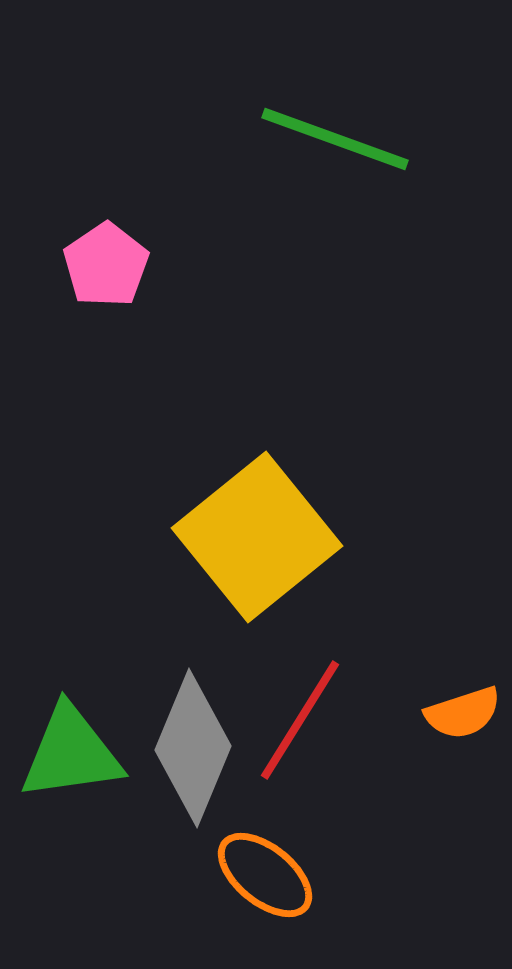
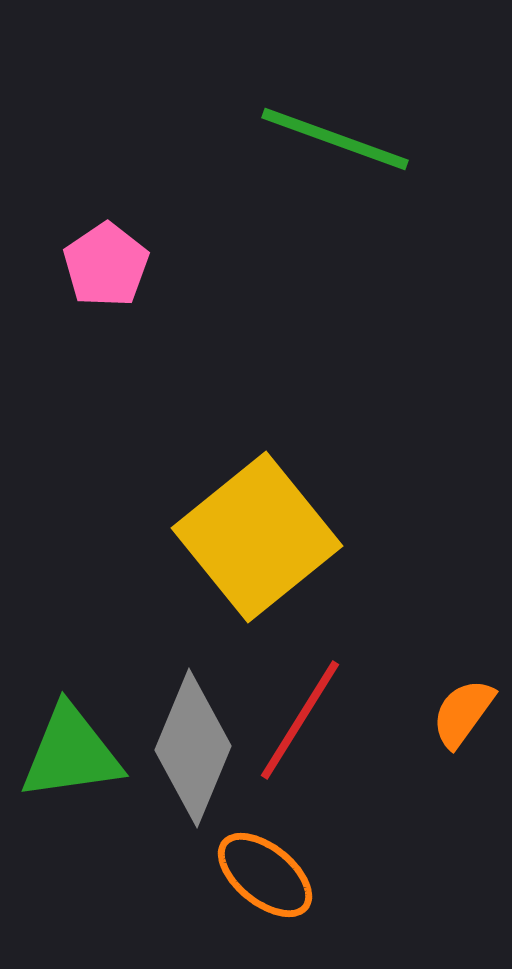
orange semicircle: rotated 144 degrees clockwise
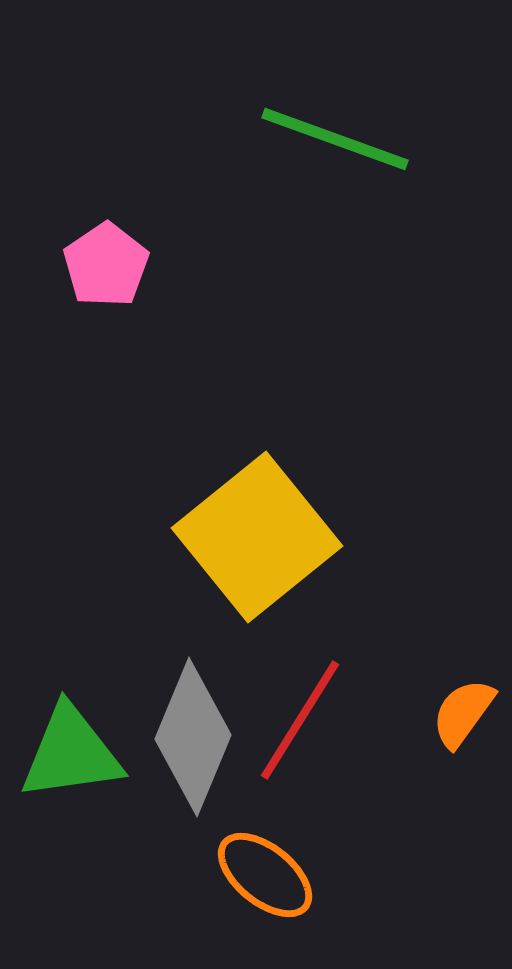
gray diamond: moved 11 px up
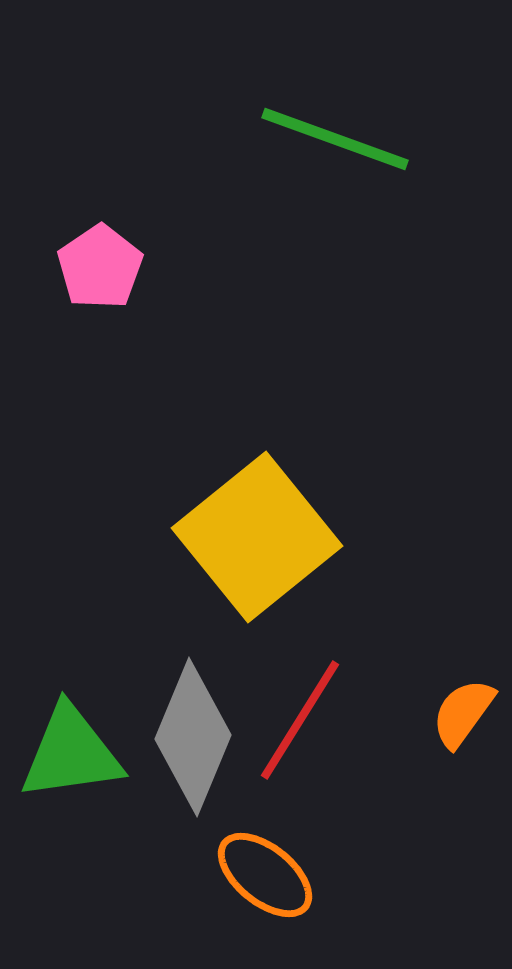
pink pentagon: moved 6 px left, 2 px down
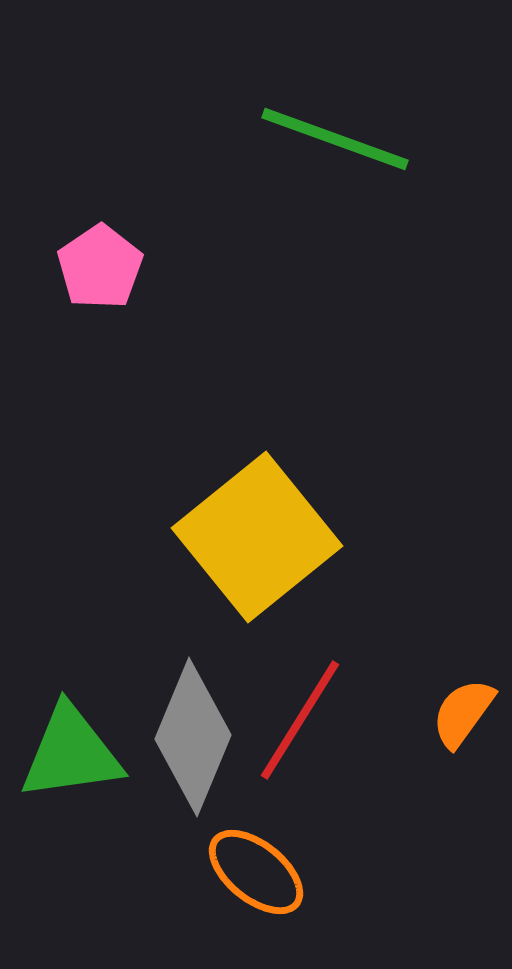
orange ellipse: moved 9 px left, 3 px up
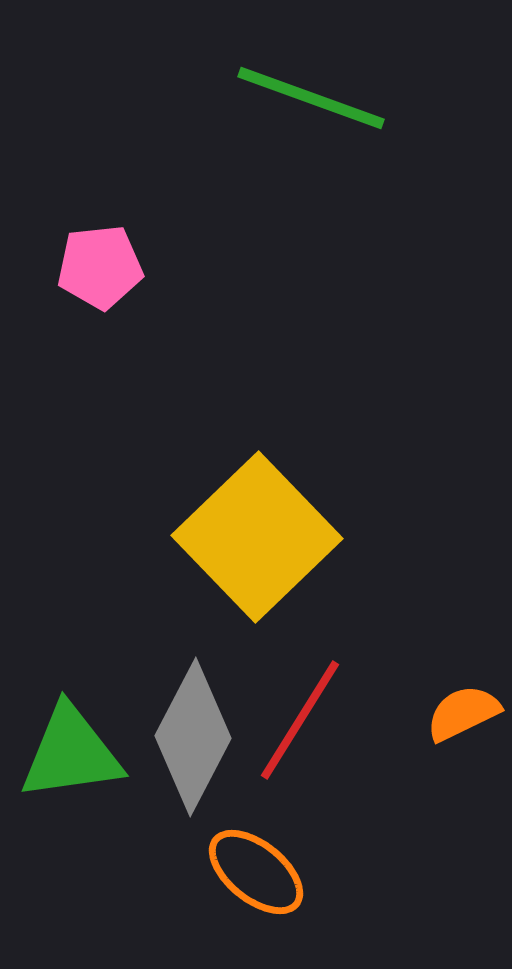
green line: moved 24 px left, 41 px up
pink pentagon: rotated 28 degrees clockwise
yellow square: rotated 5 degrees counterclockwise
orange semicircle: rotated 28 degrees clockwise
gray diamond: rotated 5 degrees clockwise
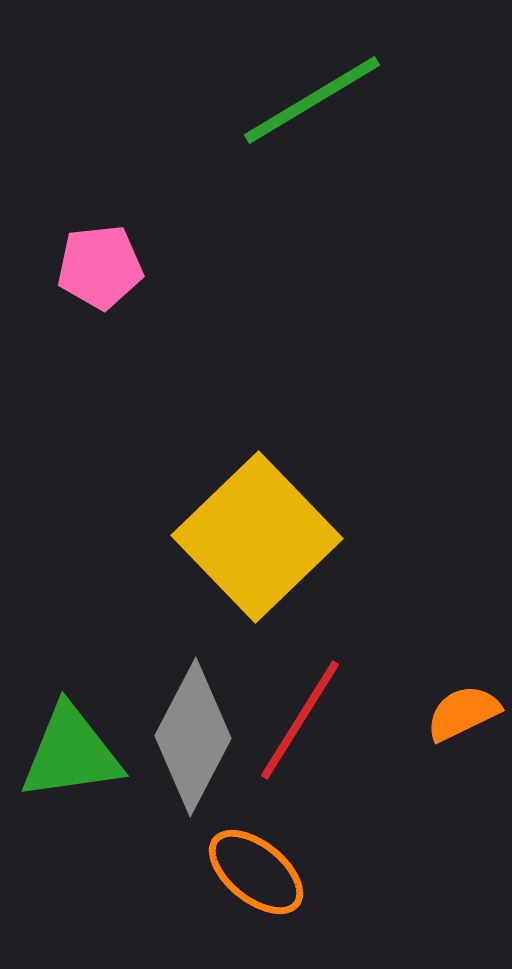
green line: moved 1 px right, 2 px down; rotated 51 degrees counterclockwise
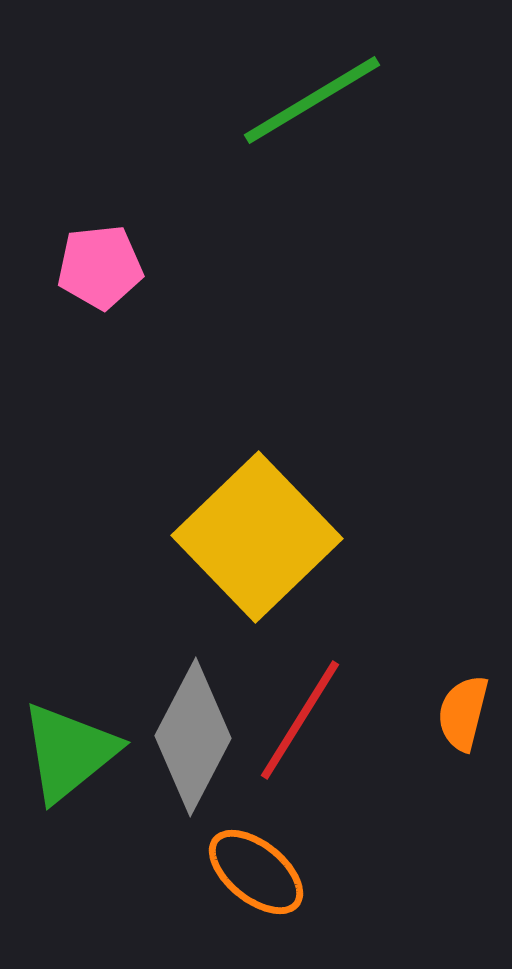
orange semicircle: rotated 50 degrees counterclockwise
green triangle: moved 2 px left, 1 px up; rotated 31 degrees counterclockwise
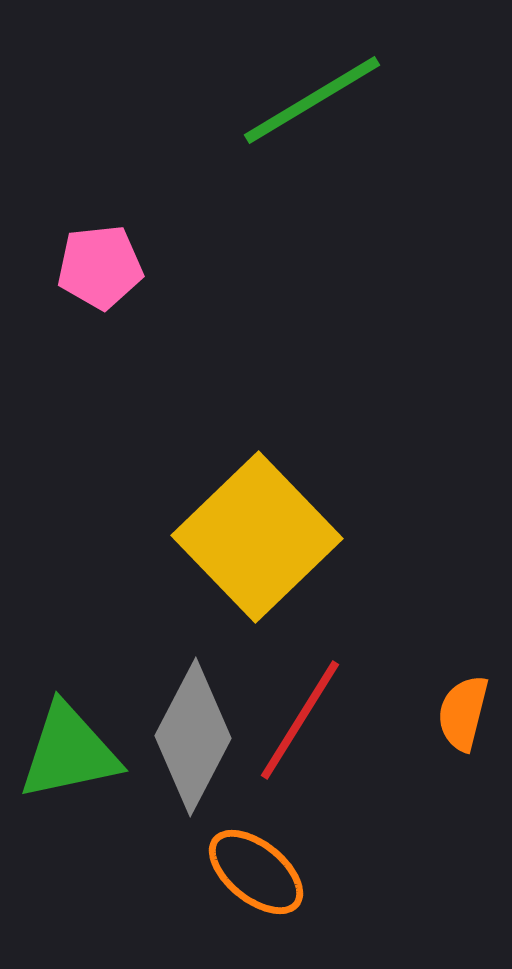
green triangle: rotated 27 degrees clockwise
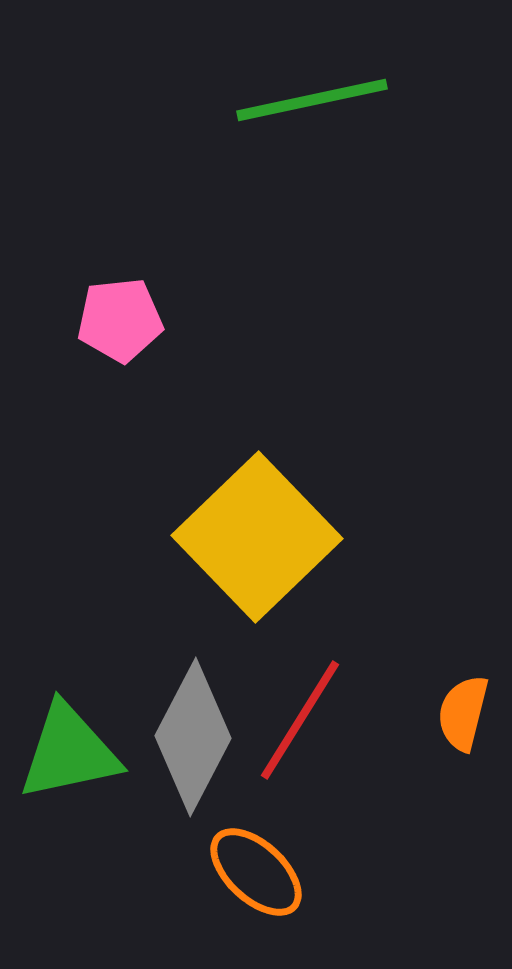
green line: rotated 19 degrees clockwise
pink pentagon: moved 20 px right, 53 px down
orange ellipse: rotated 4 degrees clockwise
